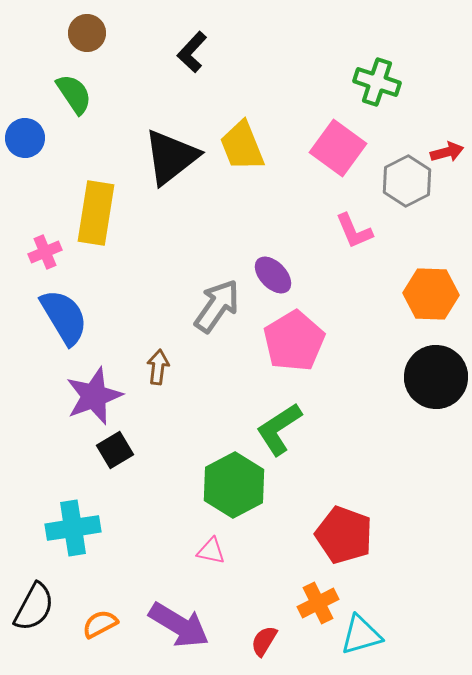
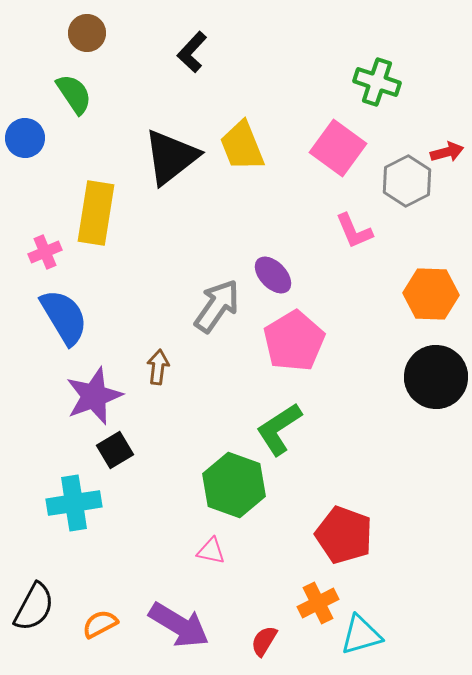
green hexagon: rotated 12 degrees counterclockwise
cyan cross: moved 1 px right, 25 px up
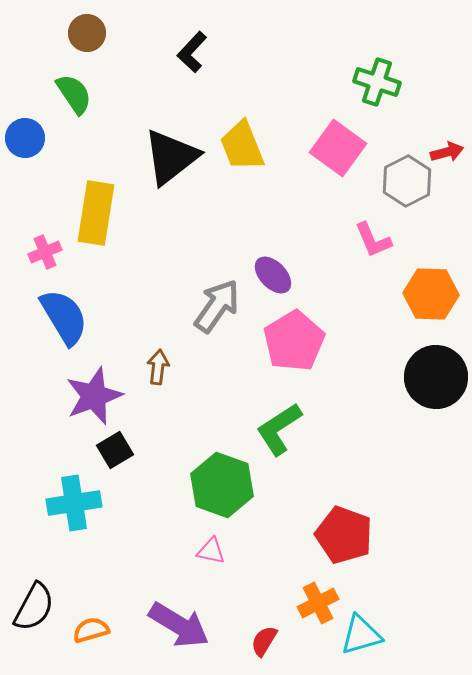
pink L-shape: moved 19 px right, 9 px down
green hexagon: moved 12 px left
orange semicircle: moved 9 px left, 6 px down; rotated 12 degrees clockwise
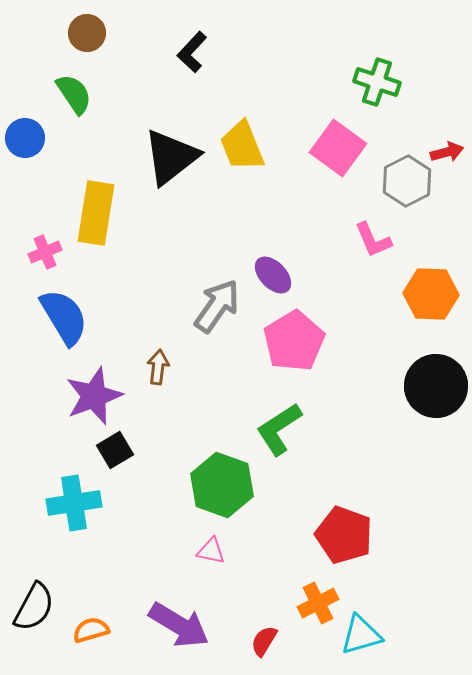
black circle: moved 9 px down
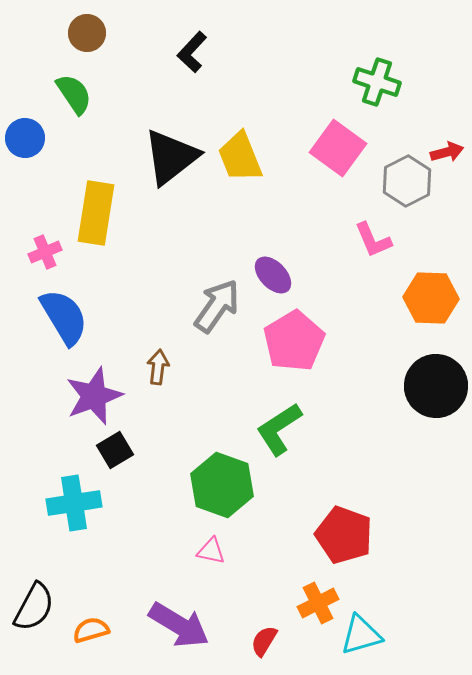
yellow trapezoid: moved 2 px left, 11 px down
orange hexagon: moved 4 px down
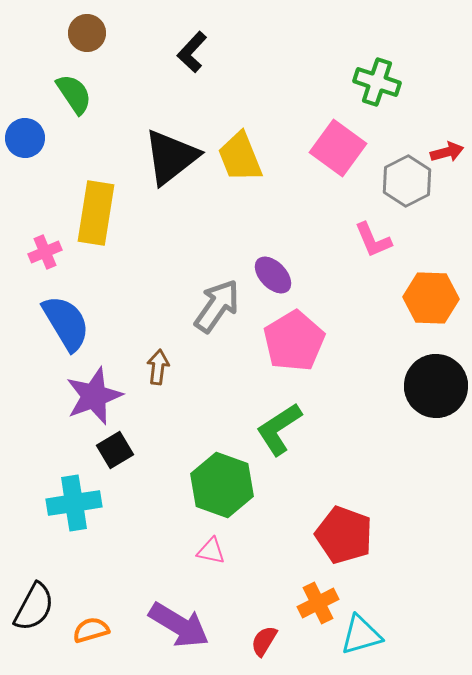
blue semicircle: moved 2 px right, 6 px down
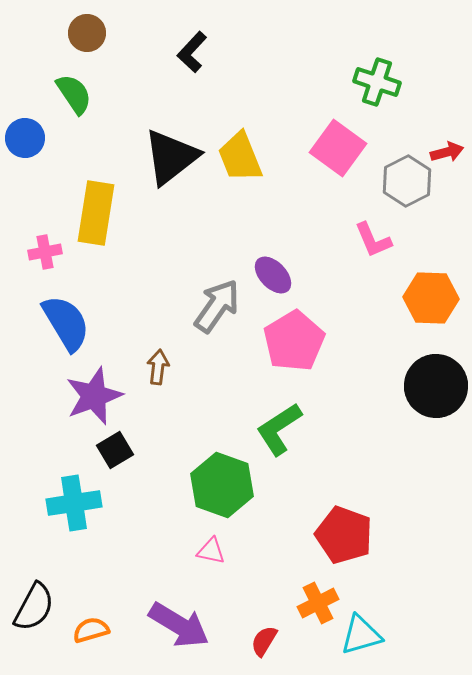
pink cross: rotated 12 degrees clockwise
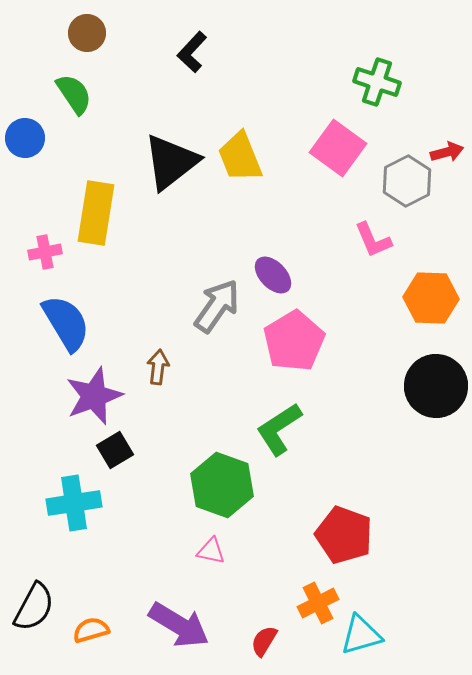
black triangle: moved 5 px down
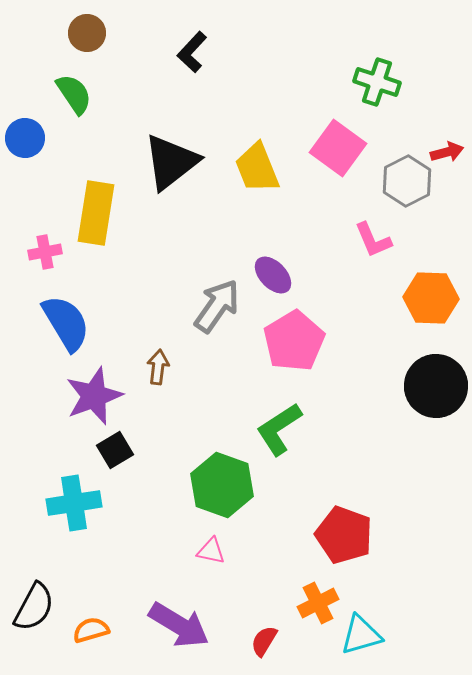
yellow trapezoid: moved 17 px right, 11 px down
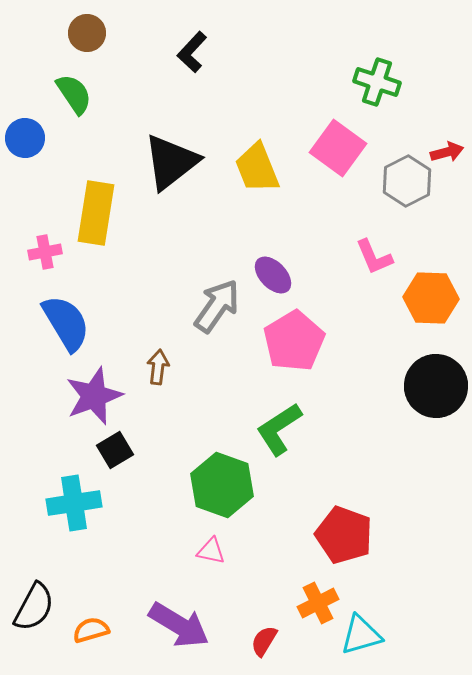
pink L-shape: moved 1 px right, 17 px down
